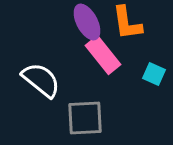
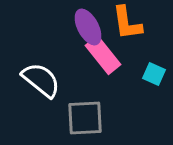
purple ellipse: moved 1 px right, 5 px down
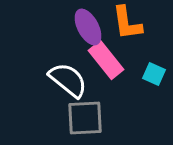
pink rectangle: moved 3 px right, 5 px down
white semicircle: moved 27 px right
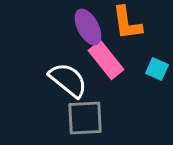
cyan square: moved 3 px right, 5 px up
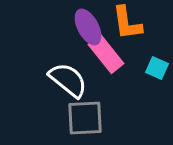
pink rectangle: moved 6 px up
cyan square: moved 1 px up
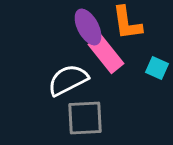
white semicircle: rotated 66 degrees counterclockwise
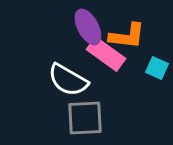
orange L-shape: moved 13 px down; rotated 75 degrees counterclockwise
pink rectangle: rotated 15 degrees counterclockwise
white semicircle: rotated 123 degrees counterclockwise
